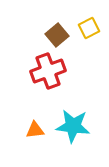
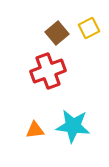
brown square: moved 2 px up
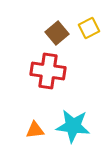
red cross: rotated 28 degrees clockwise
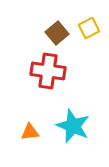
cyan star: rotated 16 degrees clockwise
orange triangle: moved 5 px left, 2 px down
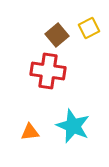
brown square: moved 2 px down
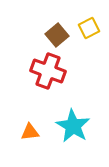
red cross: rotated 12 degrees clockwise
cyan star: rotated 8 degrees clockwise
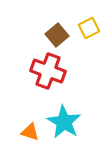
cyan star: moved 9 px left, 4 px up
orange triangle: rotated 24 degrees clockwise
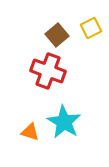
yellow square: moved 2 px right
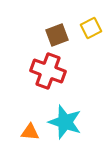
brown square: rotated 20 degrees clockwise
cyan star: moved 1 px right; rotated 12 degrees counterclockwise
orange triangle: rotated 12 degrees counterclockwise
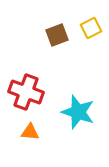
red cross: moved 22 px left, 21 px down
cyan star: moved 13 px right, 10 px up
